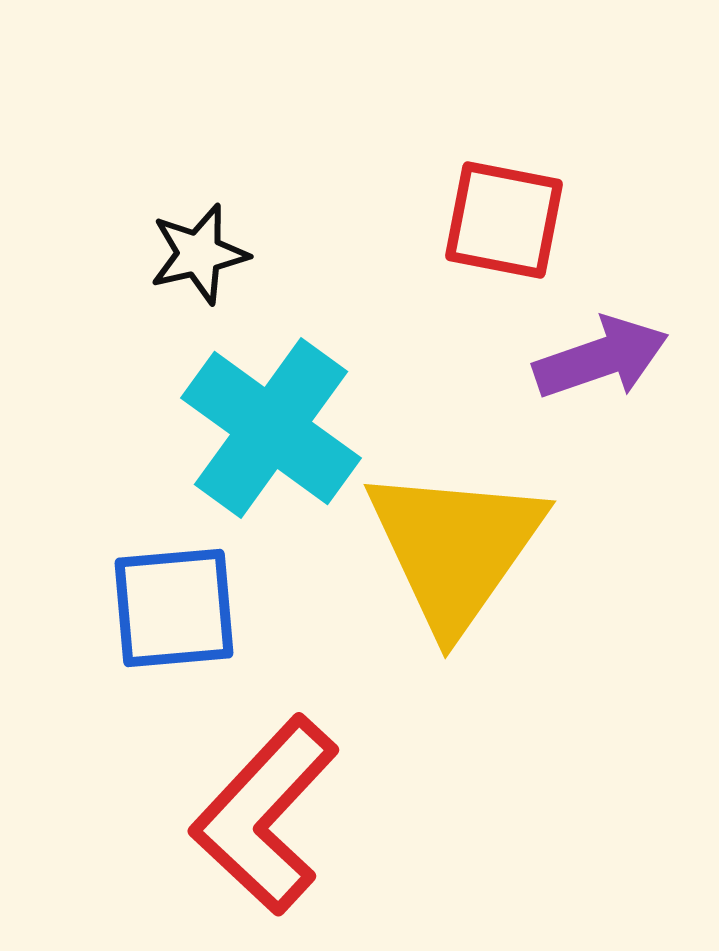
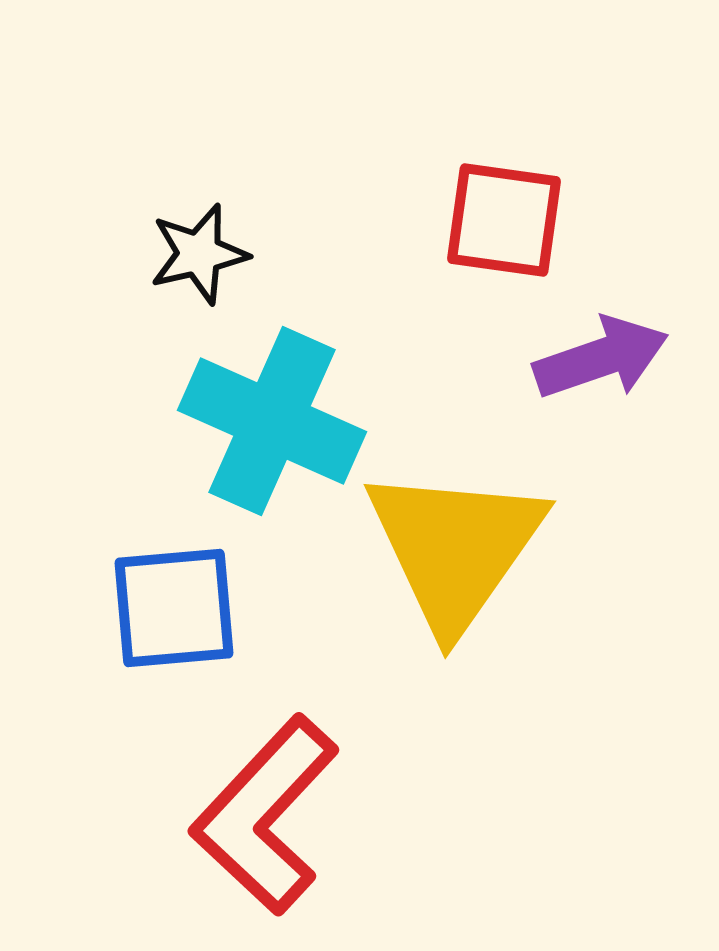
red square: rotated 3 degrees counterclockwise
cyan cross: moved 1 px right, 7 px up; rotated 12 degrees counterclockwise
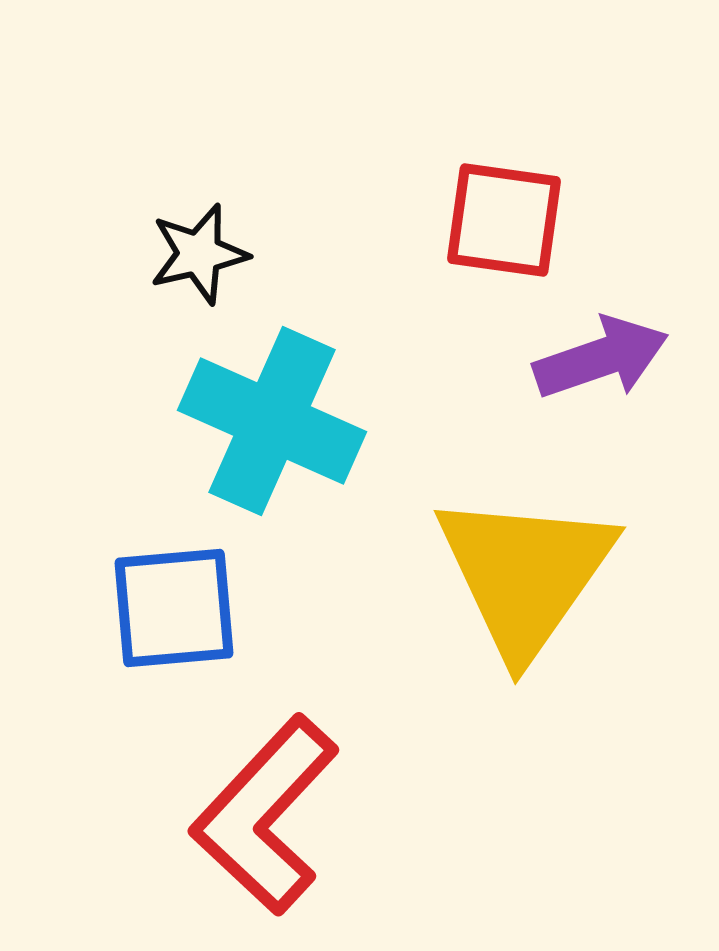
yellow triangle: moved 70 px right, 26 px down
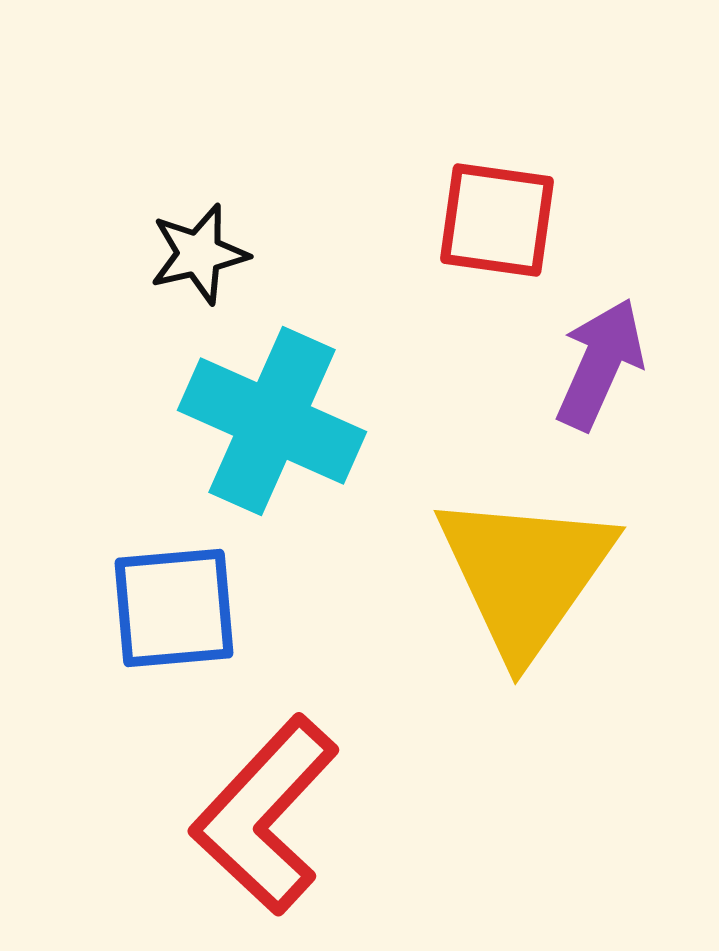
red square: moved 7 px left
purple arrow: moved 1 px left, 6 px down; rotated 47 degrees counterclockwise
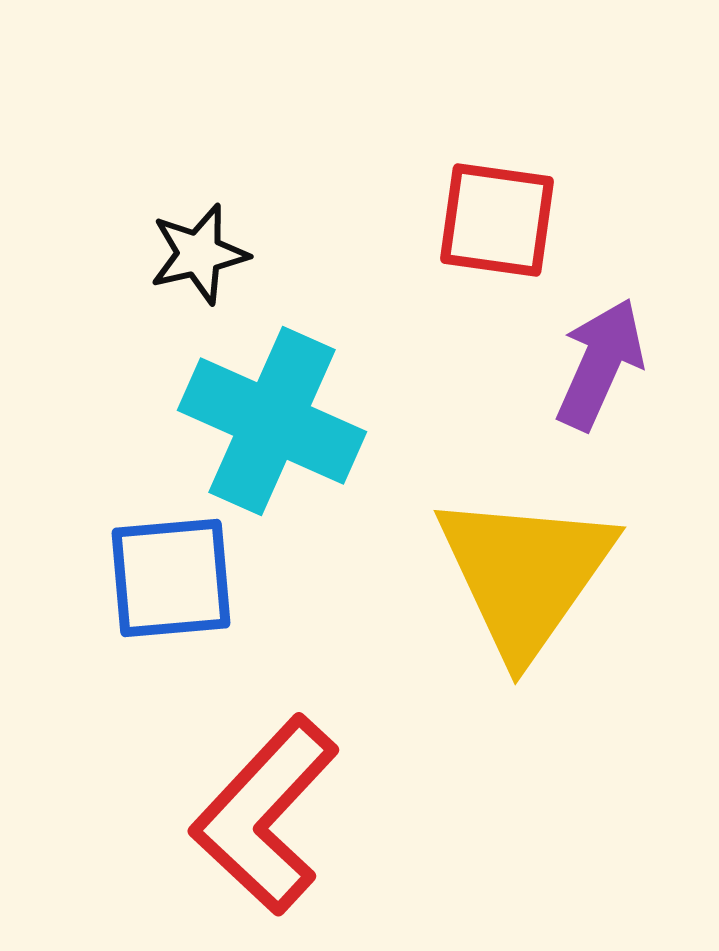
blue square: moved 3 px left, 30 px up
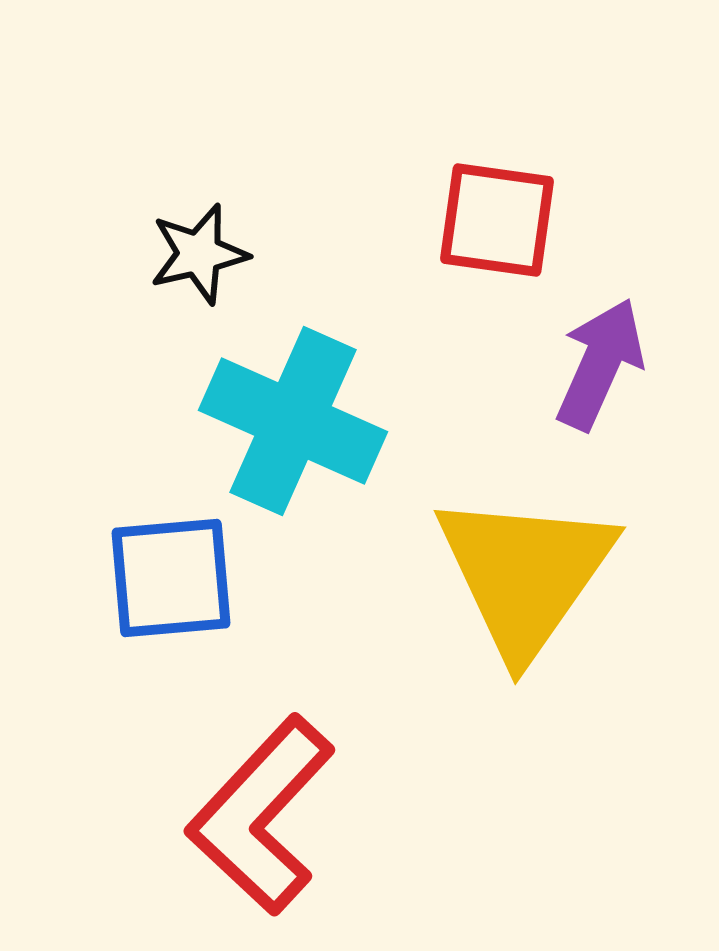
cyan cross: moved 21 px right
red L-shape: moved 4 px left
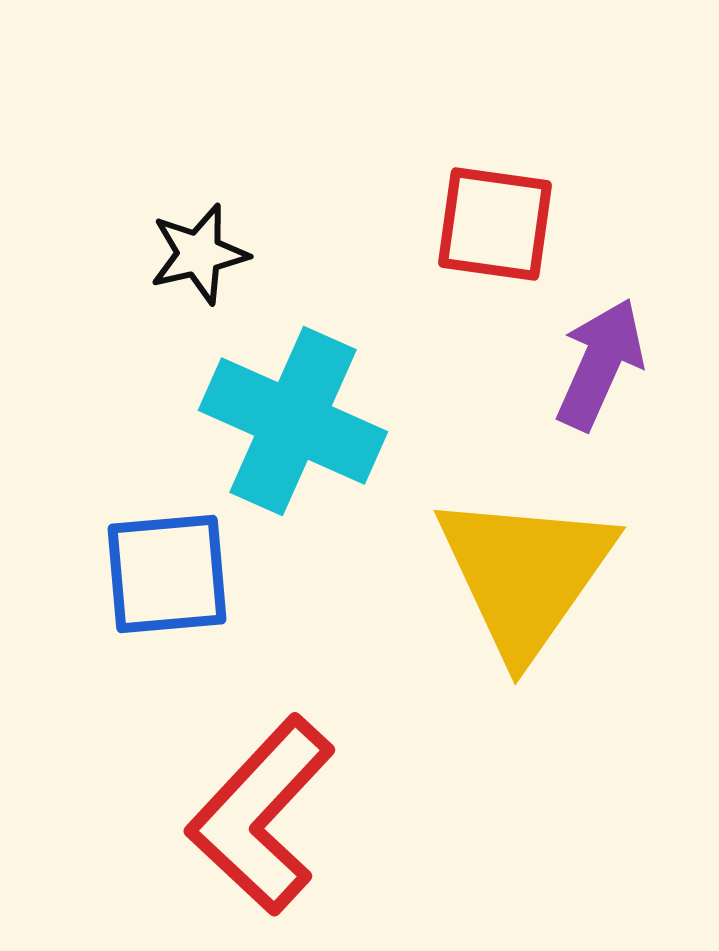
red square: moved 2 px left, 4 px down
blue square: moved 4 px left, 4 px up
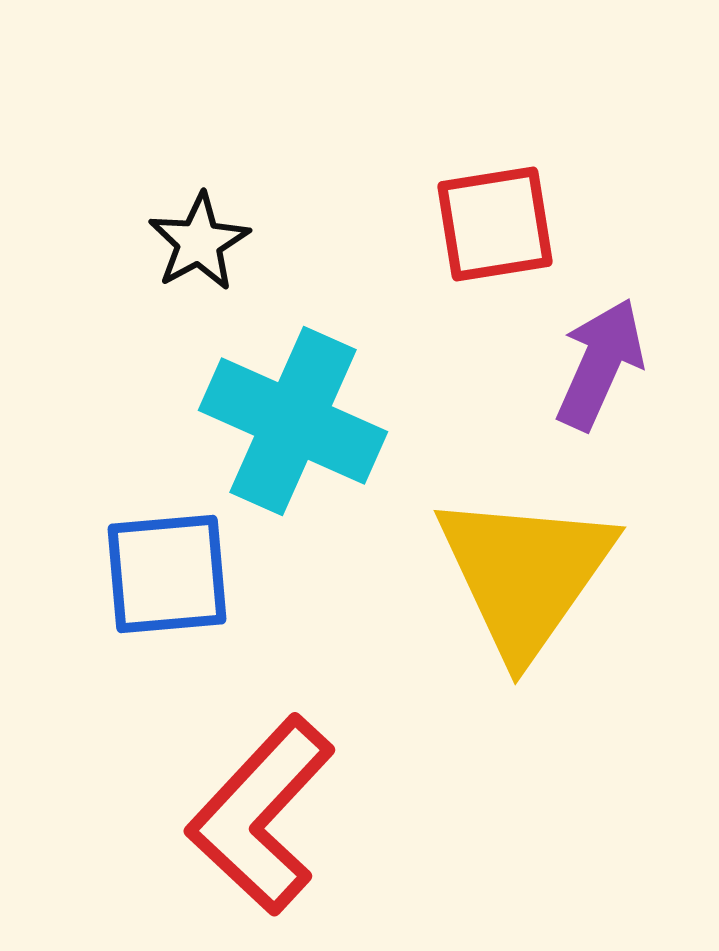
red square: rotated 17 degrees counterclockwise
black star: moved 12 px up; rotated 16 degrees counterclockwise
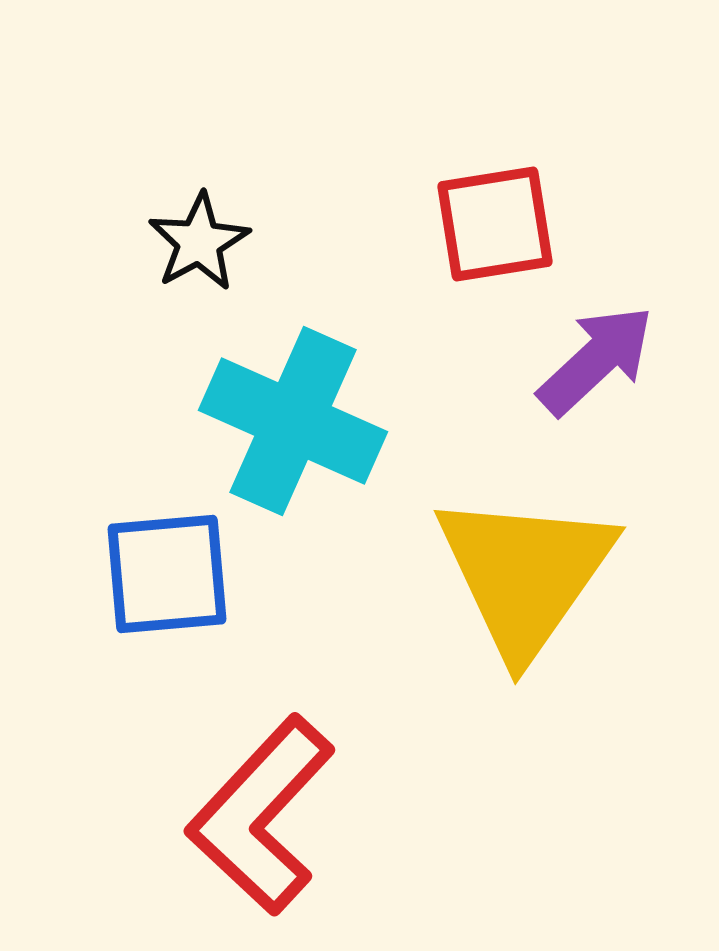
purple arrow: moved 4 px left, 4 px up; rotated 23 degrees clockwise
